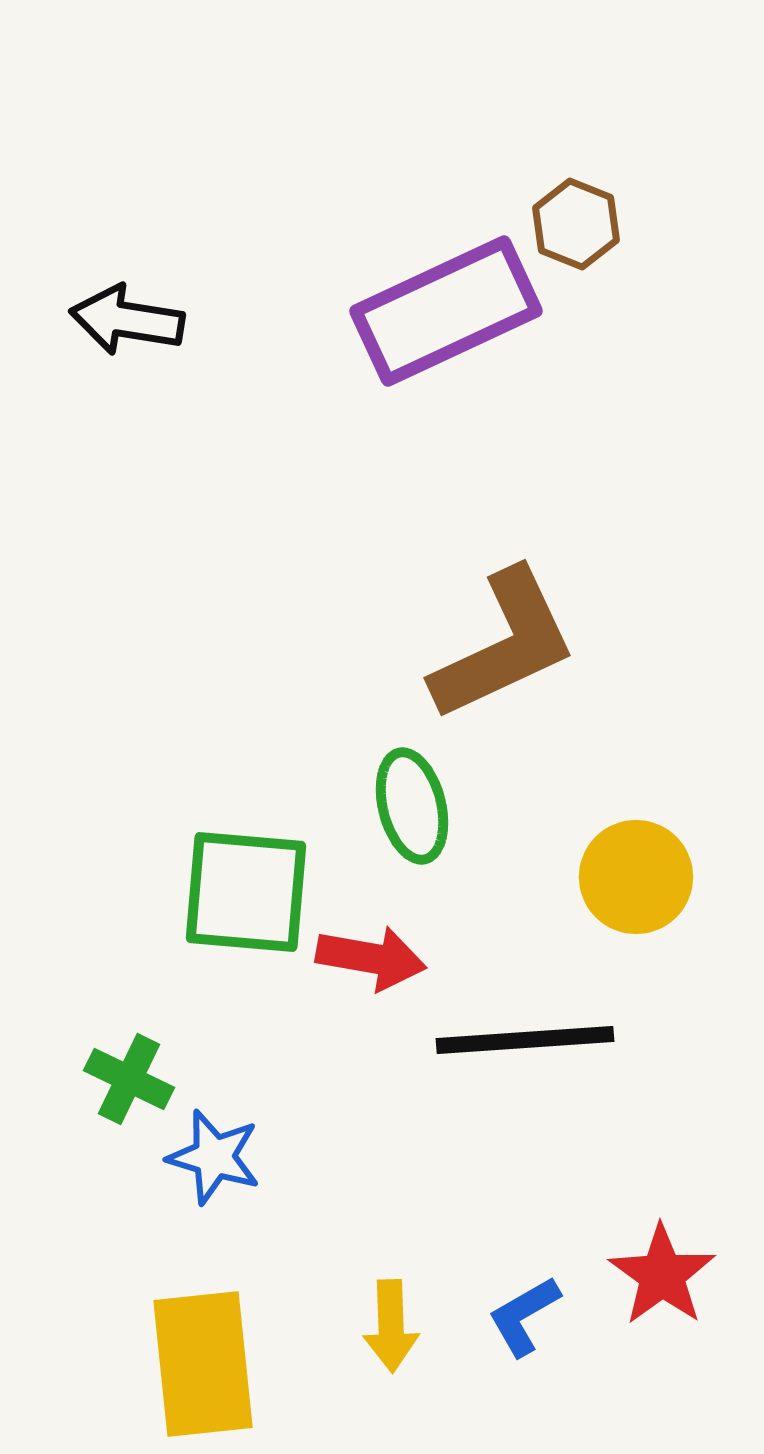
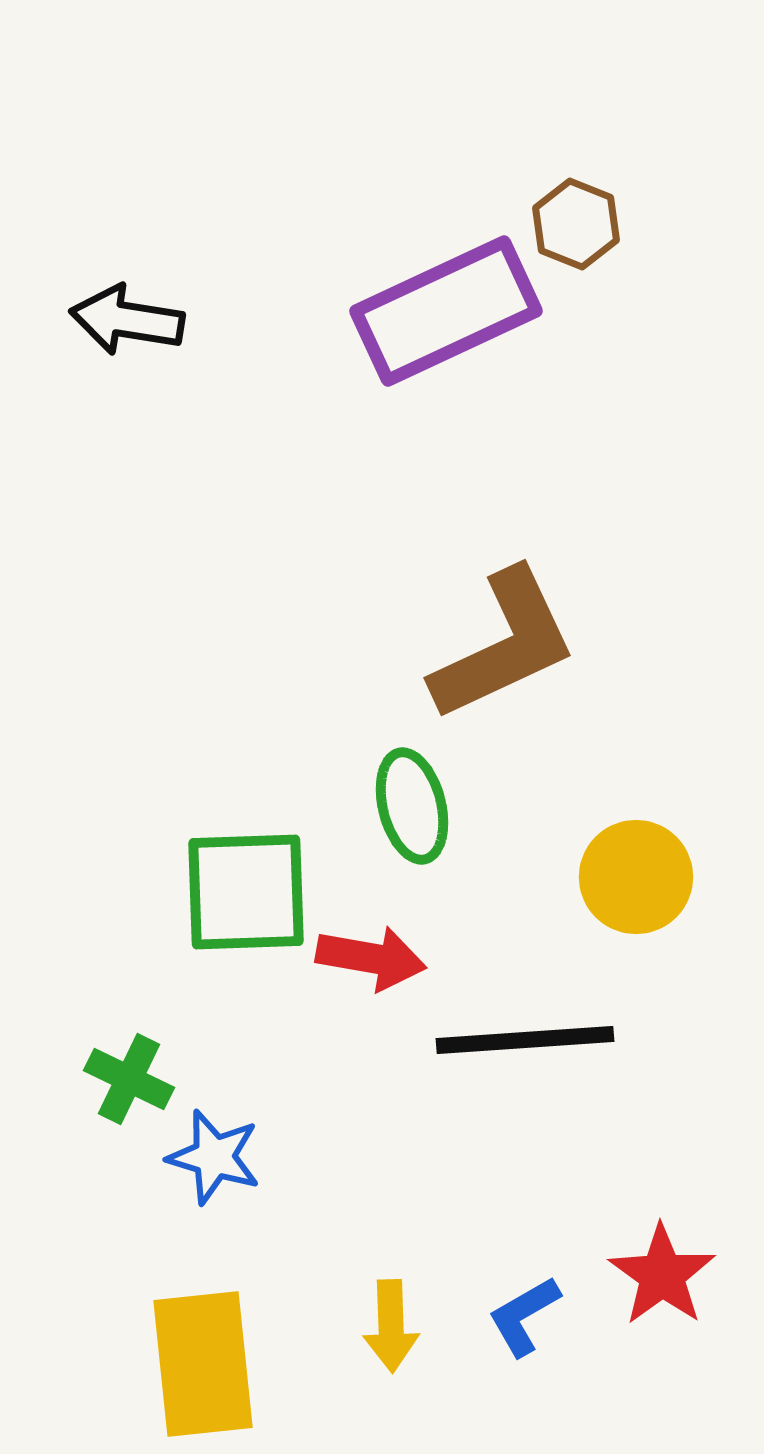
green square: rotated 7 degrees counterclockwise
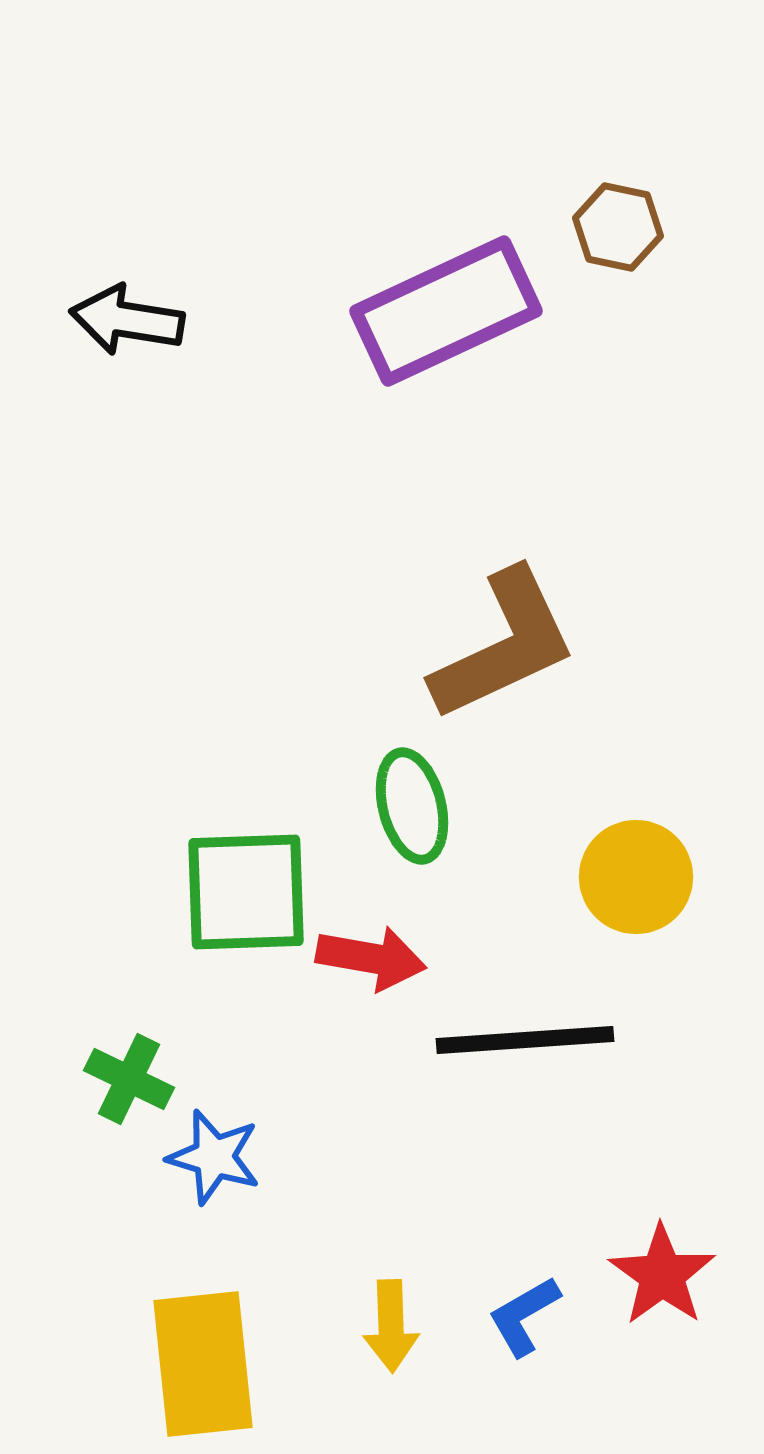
brown hexagon: moved 42 px right, 3 px down; rotated 10 degrees counterclockwise
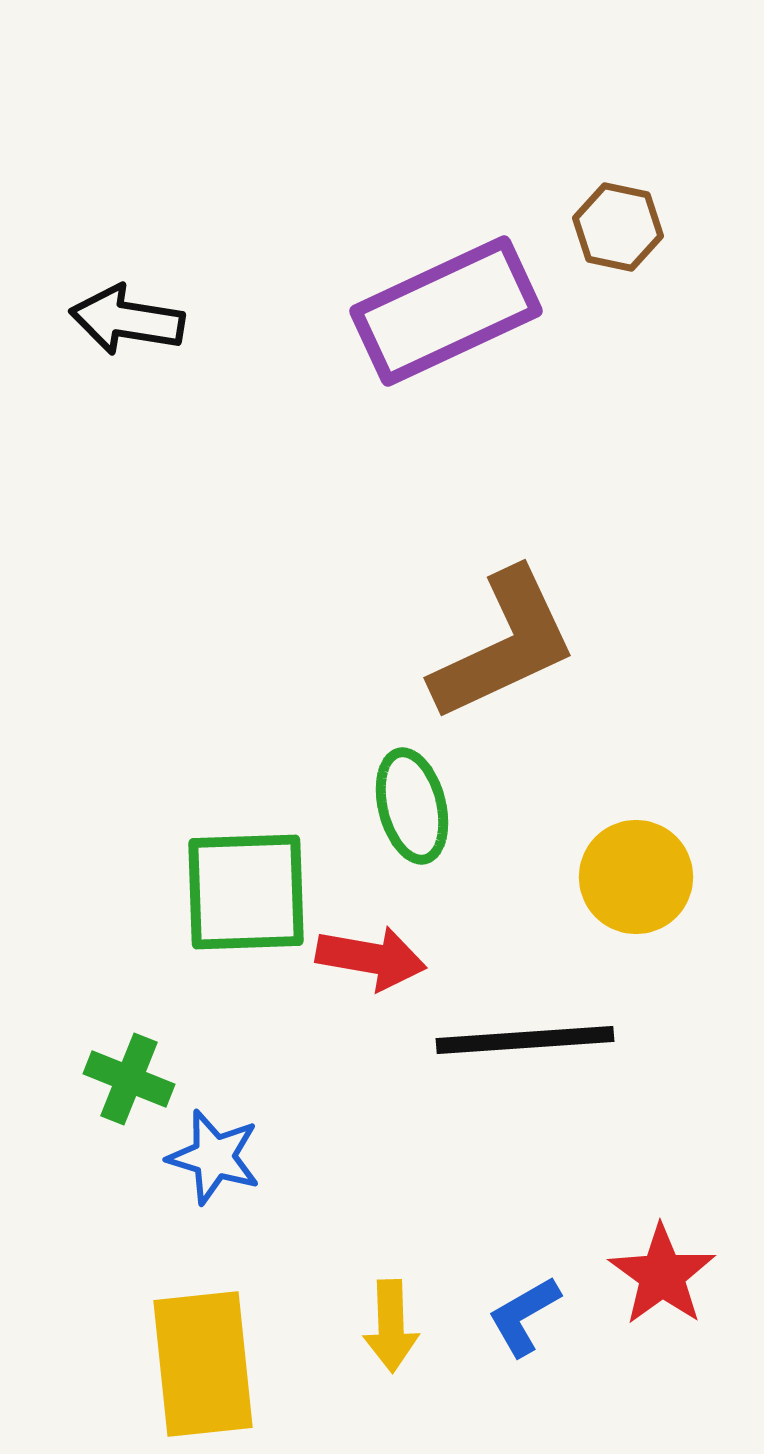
green cross: rotated 4 degrees counterclockwise
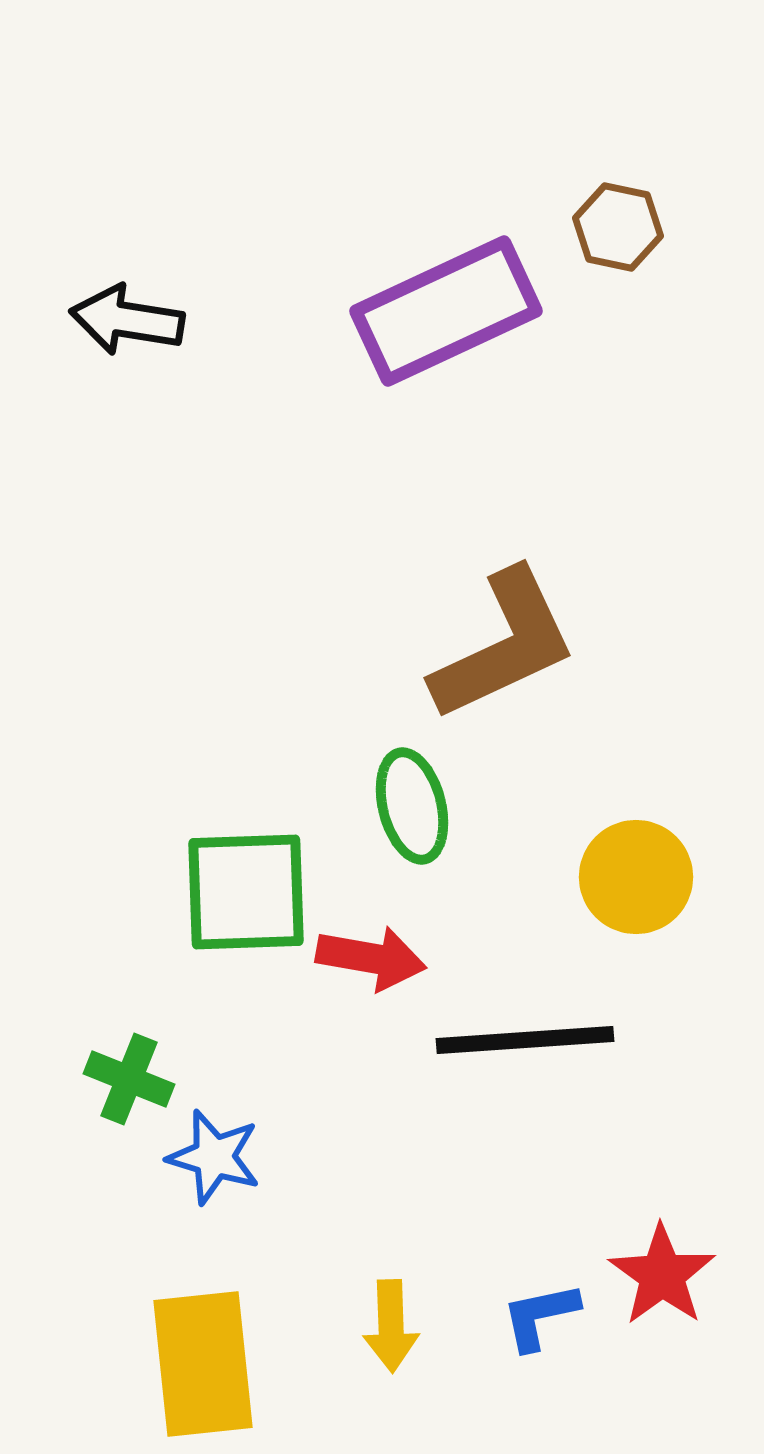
blue L-shape: moved 16 px right; rotated 18 degrees clockwise
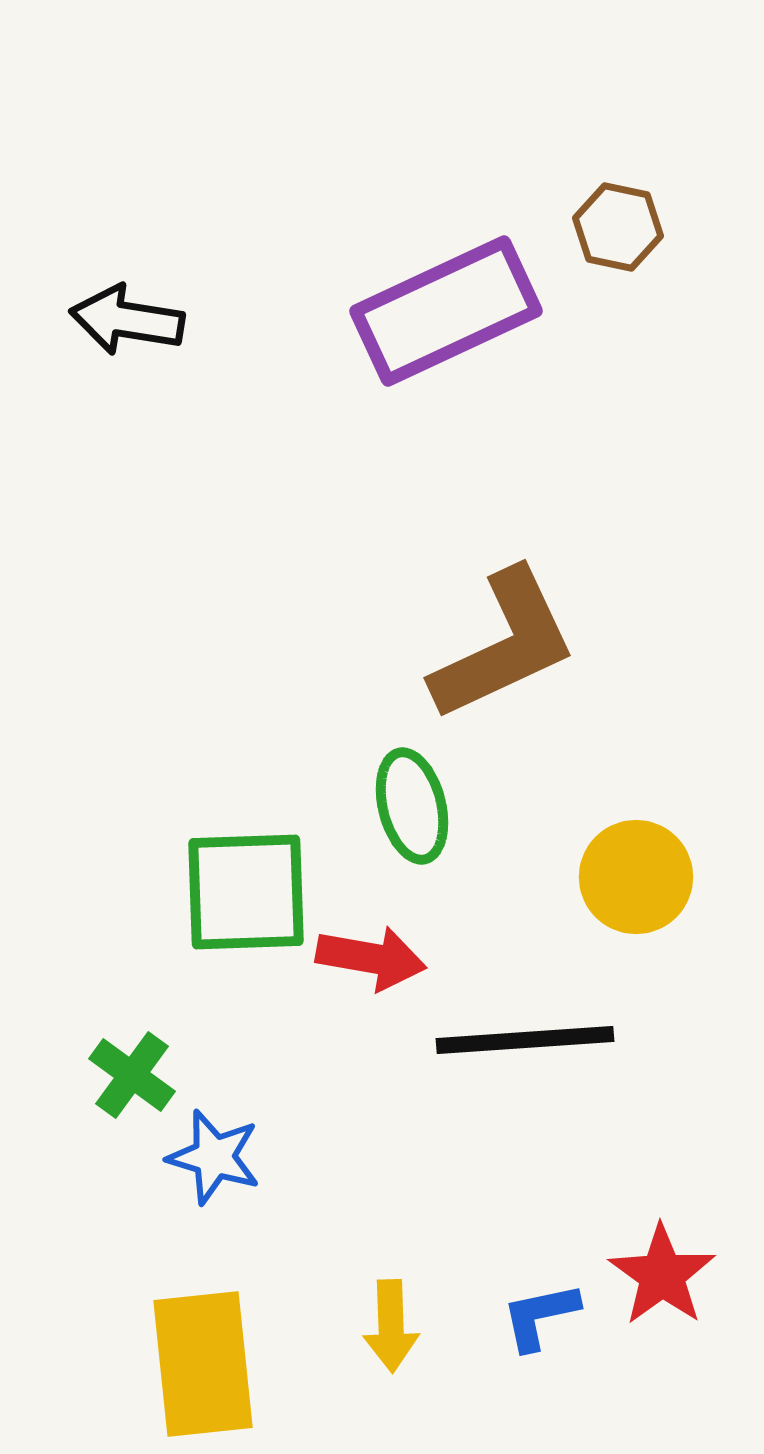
green cross: moved 3 px right, 4 px up; rotated 14 degrees clockwise
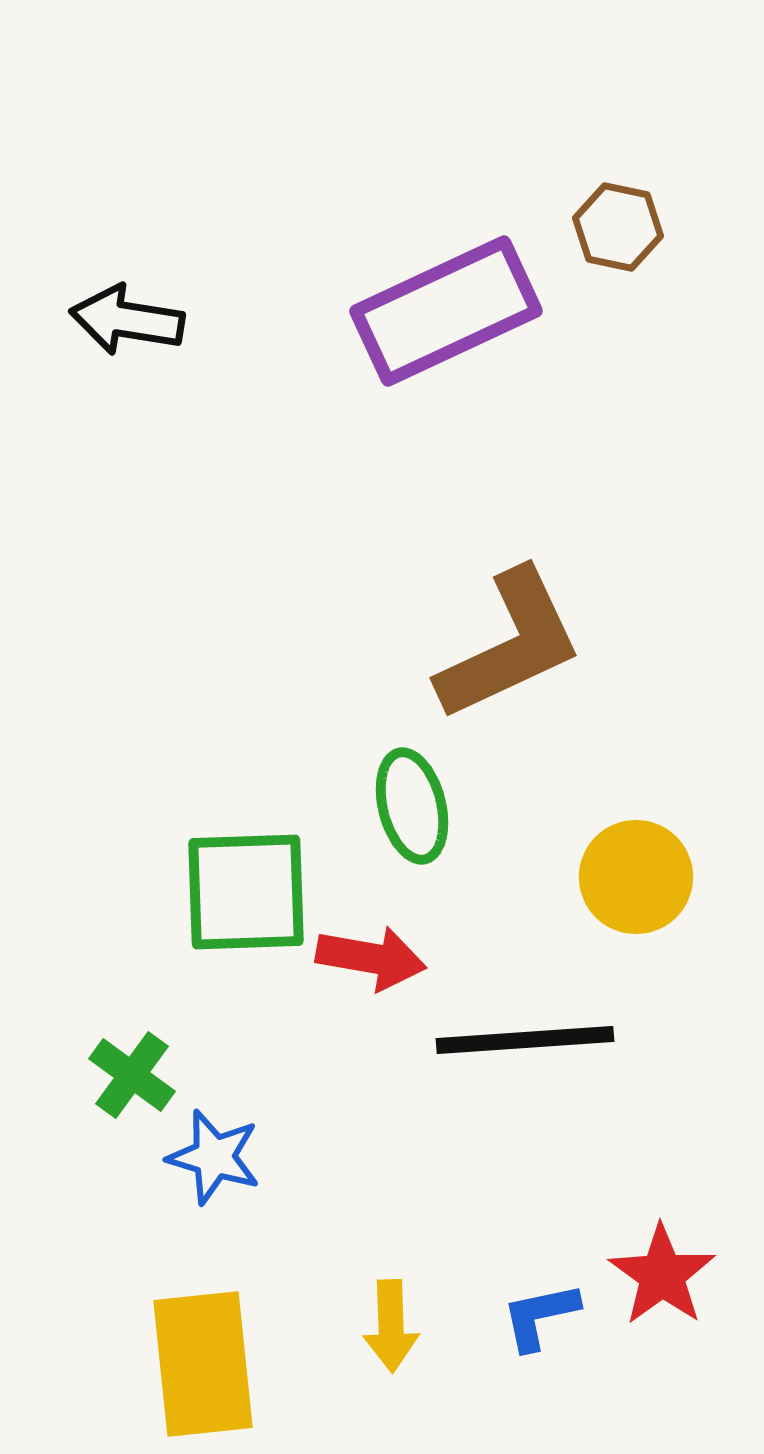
brown L-shape: moved 6 px right
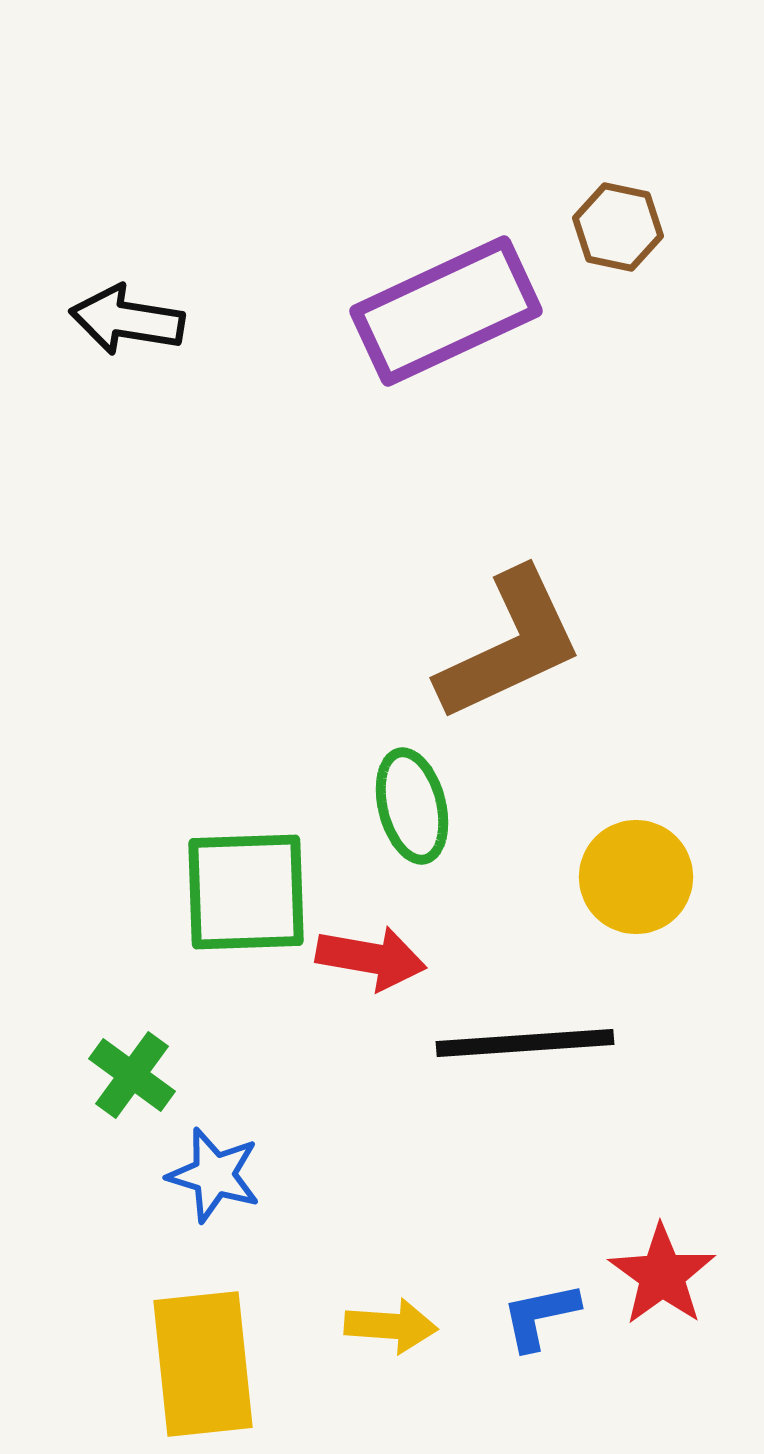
black line: moved 3 px down
blue star: moved 18 px down
yellow arrow: rotated 84 degrees counterclockwise
